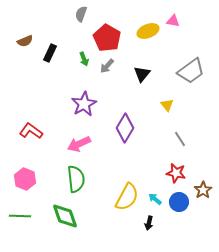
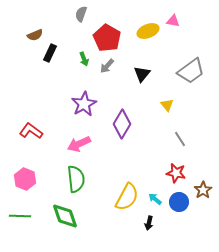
brown semicircle: moved 10 px right, 6 px up
purple diamond: moved 3 px left, 4 px up
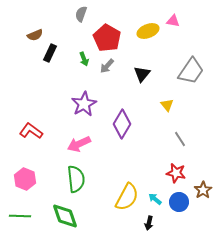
gray trapezoid: rotated 20 degrees counterclockwise
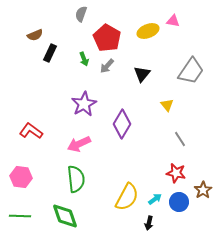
pink hexagon: moved 4 px left, 2 px up; rotated 15 degrees counterclockwise
cyan arrow: rotated 104 degrees clockwise
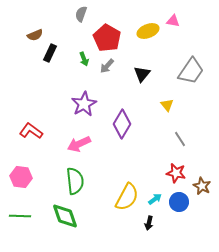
green semicircle: moved 1 px left, 2 px down
brown star: moved 1 px left, 4 px up; rotated 12 degrees counterclockwise
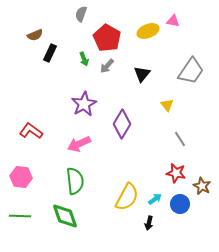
blue circle: moved 1 px right, 2 px down
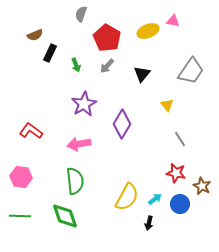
green arrow: moved 8 px left, 6 px down
pink arrow: rotated 15 degrees clockwise
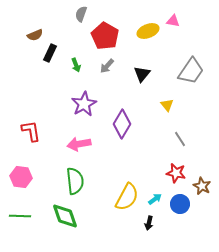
red pentagon: moved 2 px left, 2 px up
red L-shape: rotated 45 degrees clockwise
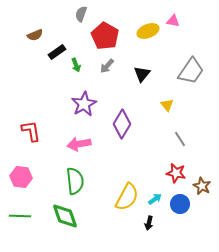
black rectangle: moved 7 px right, 1 px up; rotated 30 degrees clockwise
